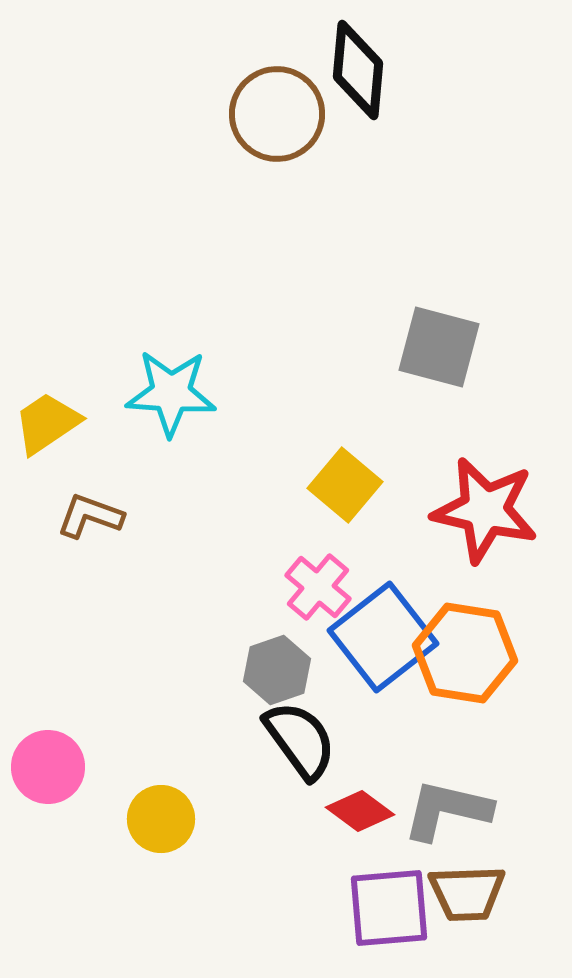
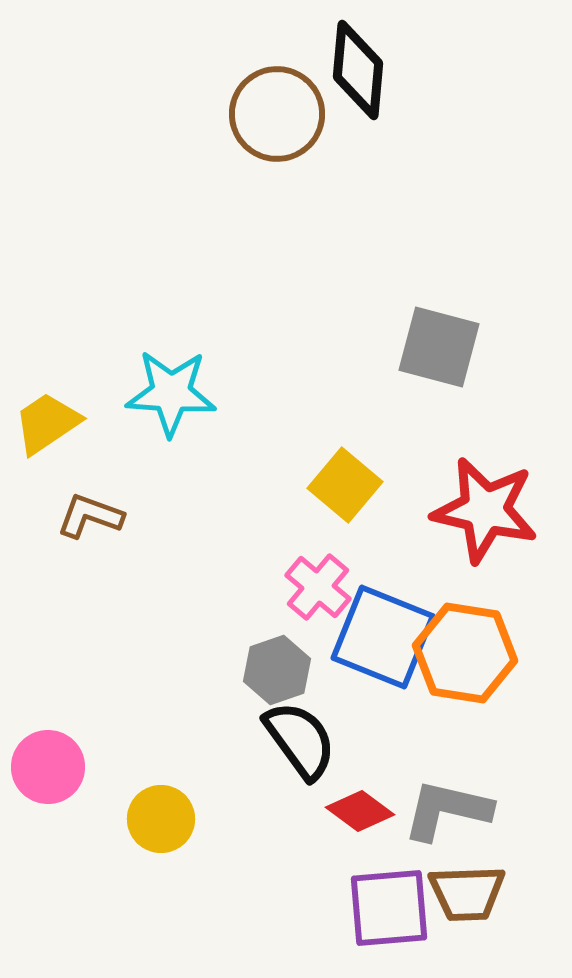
blue square: rotated 30 degrees counterclockwise
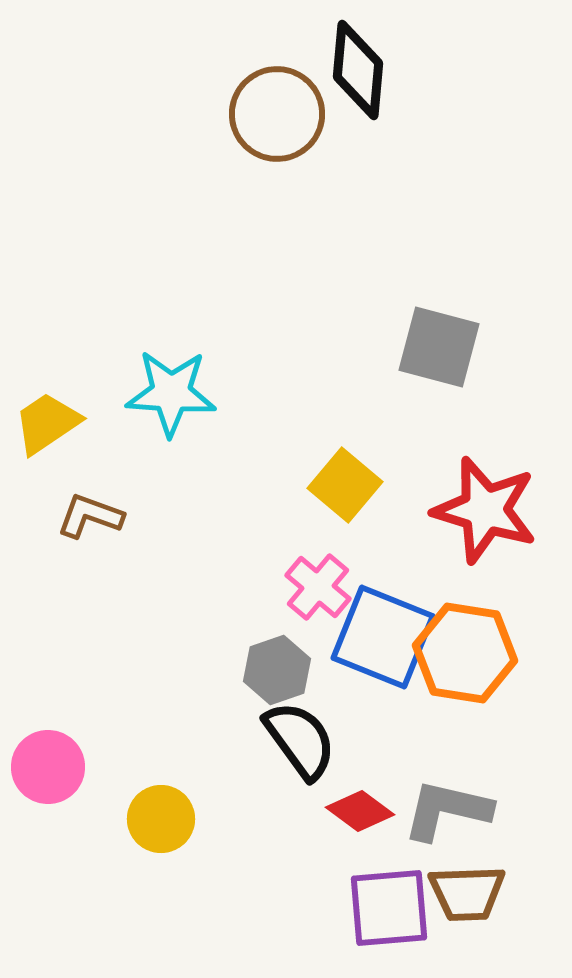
red star: rotated 4 degrees clockwise
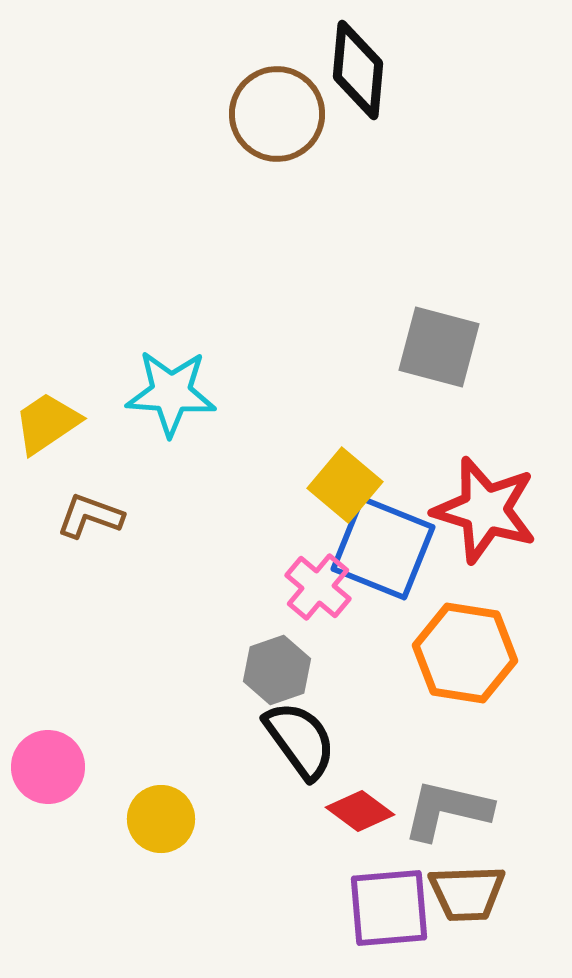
blue square: moved 89 px up
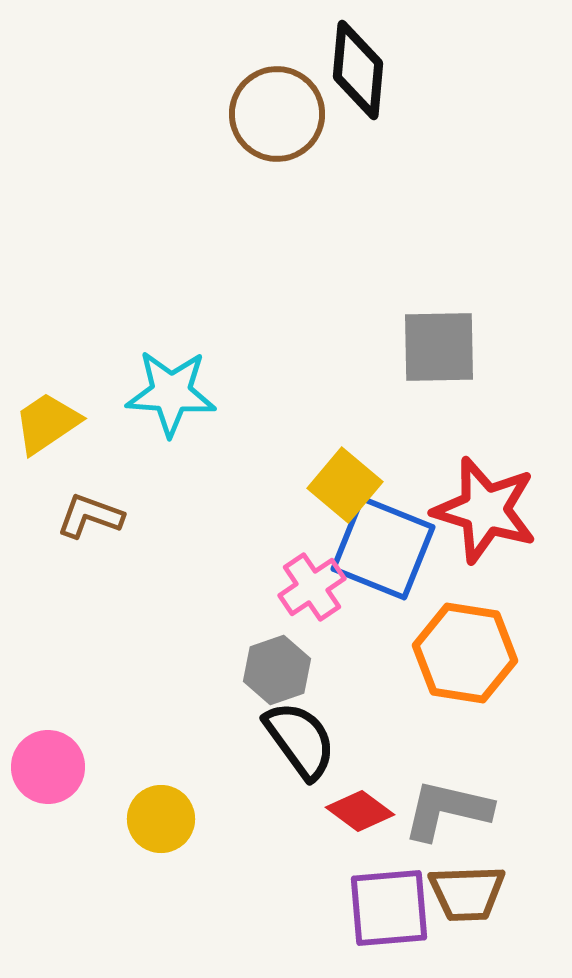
gray square: rotated 16 degrees counterclockwise
pink cross: moved 6 px left; rotated 16 degrees clockwise
